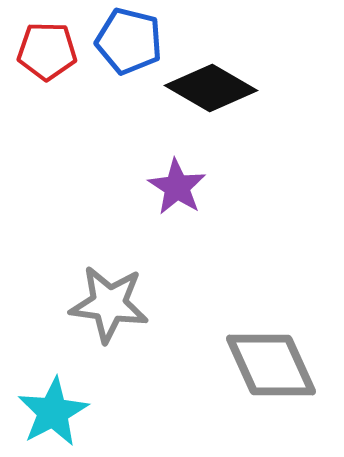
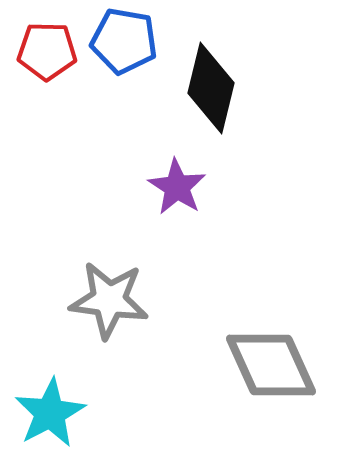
blue pentagon: moved 5 px left; rotated 4 degrees counterclockwise
black diamond: rotated 74 degrees clockwise
gray star: moved 4 px up
cyan star: moved 3 px left, 1 px down
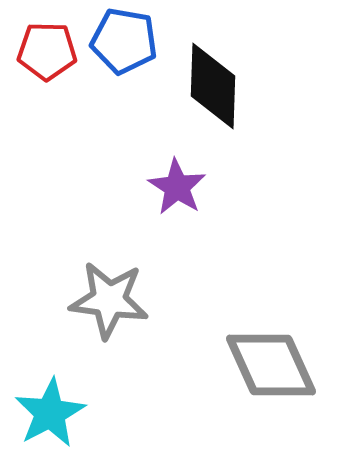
black diamond: moved 2 px right, 2 px up; rotated 12 degrees counterclockwise
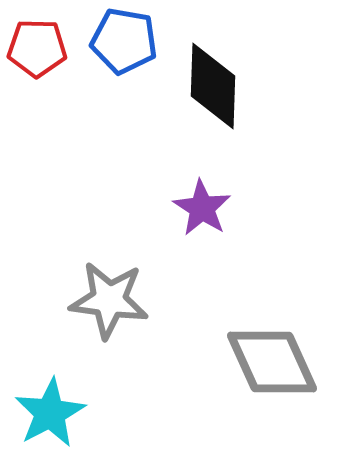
red pentagon: moved 10 px left, 3 px up
purple star: moved 25 px right, 21 px down
gray diamond: moved 1 px right, 3 px up
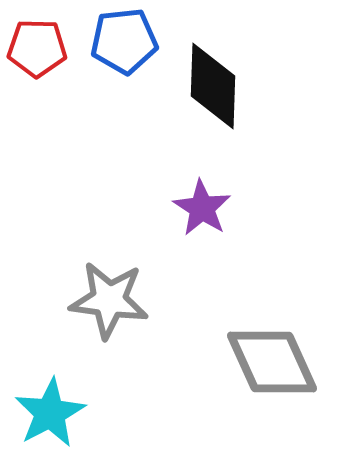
blue pentagon: rotated 16 degrees counterclockwise
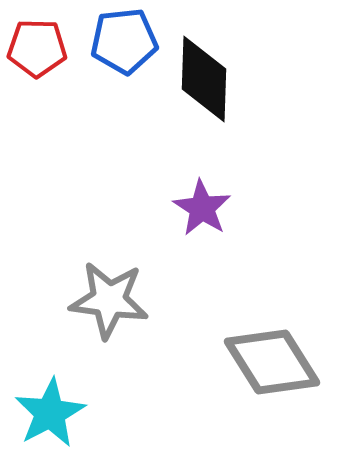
black diamond: moved 9 px left, 7 px up
gray diamond: rotated 8 degrees counterclockwise
